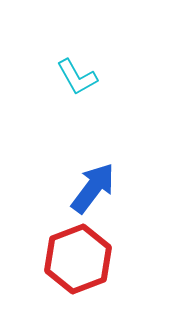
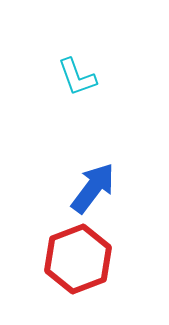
cyan L-shape: rotated 9 degrees clockwise
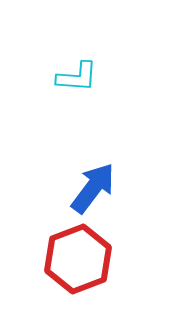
cyan L-shape: rotated 66 degrees counterclockwise
